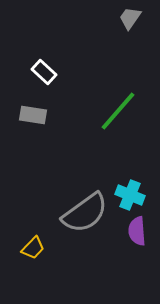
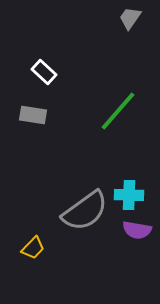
cyan cross: moved 1 px left; rotated 20 degrees counterclockwise
gray semicircle: moved 2 px up
purple semicircle: moved 1 px up; rotated 76 degrees counterclockwise
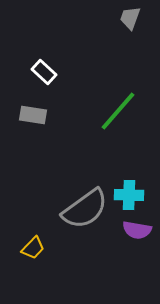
gray trapezoid: rotated 15 degrees counterclockwise
gray semicircle: moved 2 px up
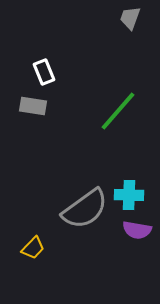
white rectangle: rotated 25 degrees clockwise
gray rectangle: moved 9 px up
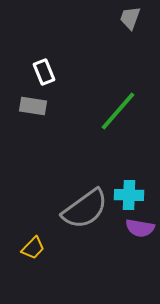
purple semicircle: moved 3 px right, 2 px up
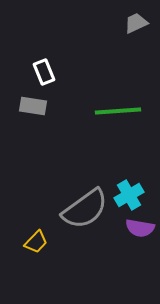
gray trapezoid: moved 6 px right, 5 px down; rotated 45 degrees clockwise
green line: rotated 45 degrees clockwise
cyan cross: rotated 32 degrees counterclockwise
yellow trapezoid: moved 3 px right, 6 px up
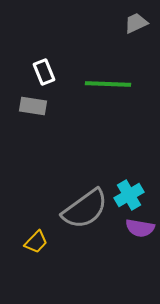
green line: moved 10 px left, 27 px up; rotated 6 degrees clockwise
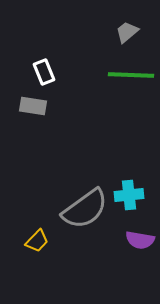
gray trapezoid: moved 9 px left, 9 px down; rotated 15 degrees counterclockwise
green line: moved 23 px right, 9 px up
cyan cross: rotated 24 degrees clockwise
purple semicircle: moved 12 px down
yellow trapezoid: moved 1 px right, 1 px up
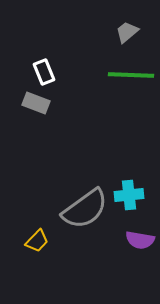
gray rectangle: moved 3 px right, 3 px up; rotated 12 degrees clockwise
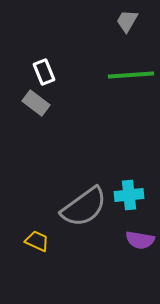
gray trapezoid: moved 11 px up; rotated 20 degrees counterclockwise
green line: rotated 6 degrees counterclockwise
gray rectangle: rotated 16 degrees clockwise
gray semicircle: moved 1 px left, 2 px up
yellow trapezoid: rotated 110 degrees counterclockwise
